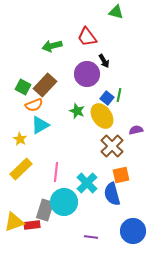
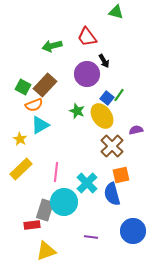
green line: rotated 24 degrees clockwise
yellow triangle: moved 32 px right, 29 px down
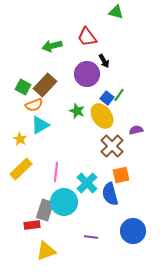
blue semicircle: moved 2 px left
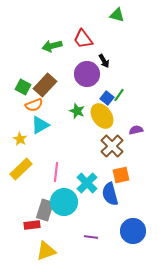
green triangle: moved 1 px right, 3 px down
red trapezoid: moved 4 px left, 2 px down
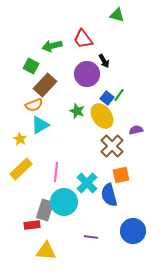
green square: moved 8 px right, 21 px up
blue semicircle: moved 1 px left, 1 px down
yellow triangle: rotated 25 degrees clockwise
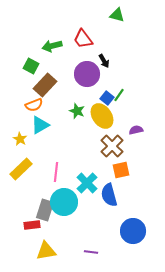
orange square: moved 5 px up
purple line: moved 15 px down
yellow triangle: rotated 15 degrees counterclockwise
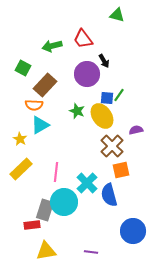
green square: moved 8 px left, 2 px down
blue square: rotated 32 degrees counterclockwise
orange semicircle: rotated 24 degrees clockwise
